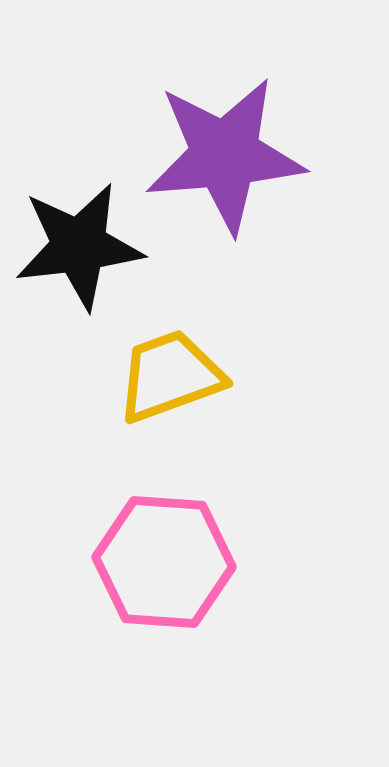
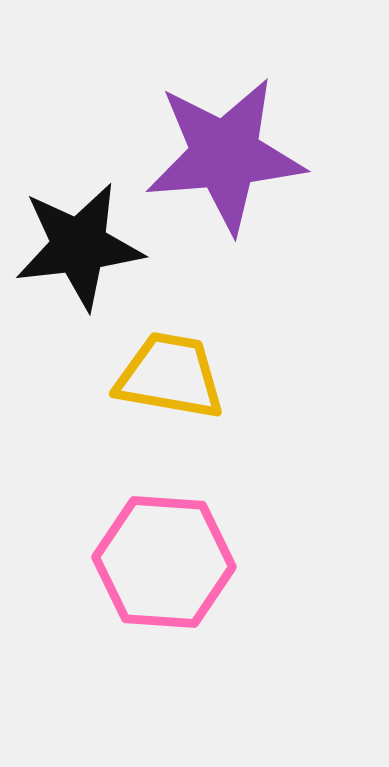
yellow trapezoid: rotated 30 degrees clockwise
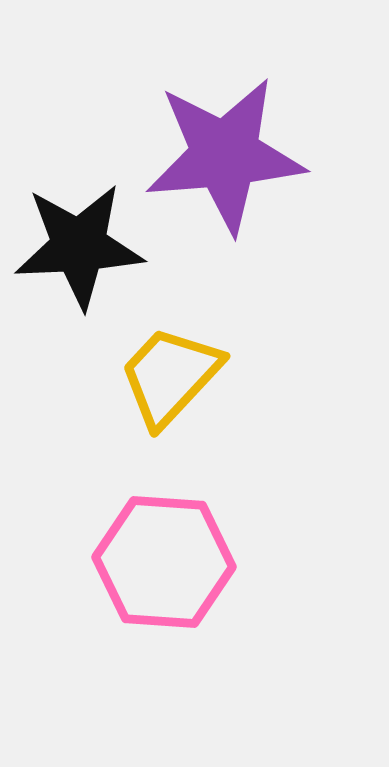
black star: rotated 4 degrees clockwise
yellow trapezoid: rotated 57 degrees counterclockwise
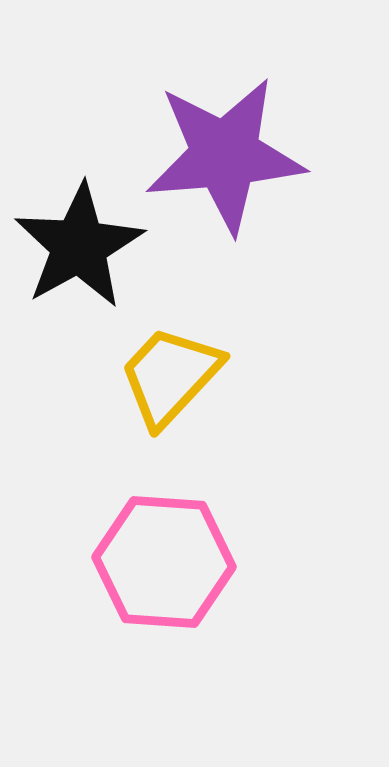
black star: rotated 26 degrees counterclockwise
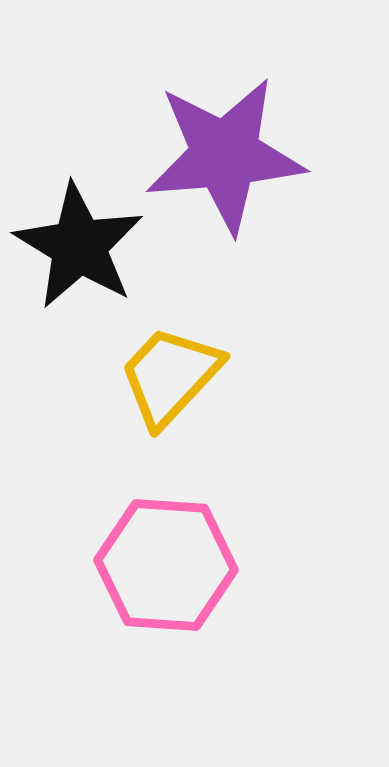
black star: rotated 12 degrees counterclockwise
pink hexagon: moved 2 px right, 3 px down
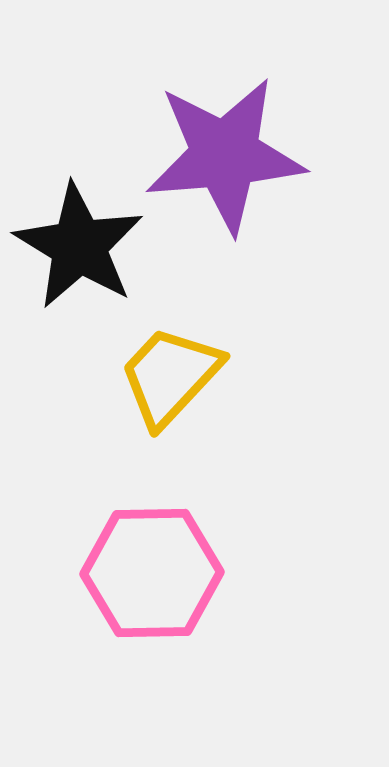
pink hexagon: moved 14 px left, 8 px down; rotated 5 degrees counterclockwise
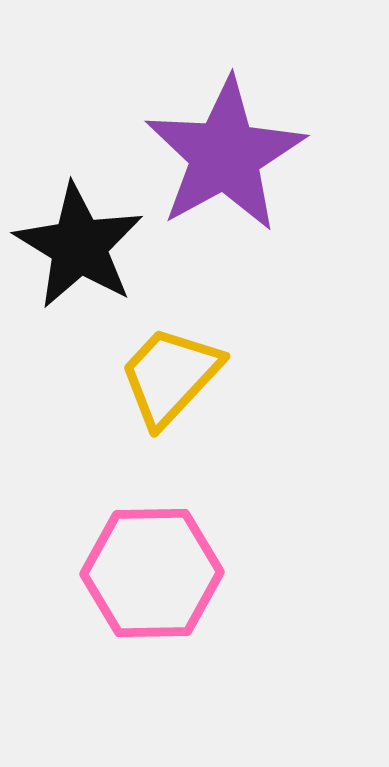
purple star: rotated 24 degrees counterclockwise
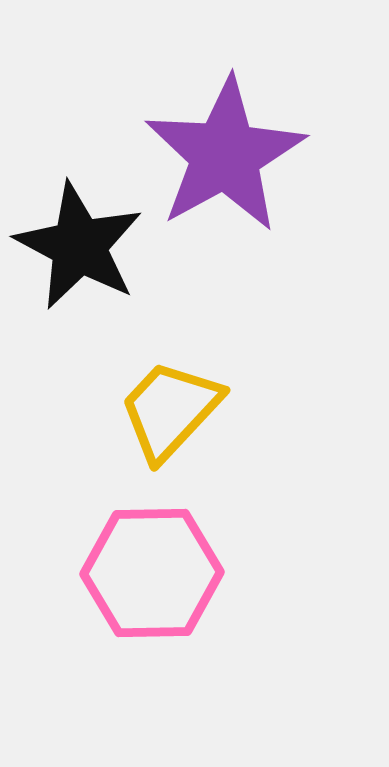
black star: rotated 3 degrees counterclockwise
yellow trapezoid: moved 34 px down
